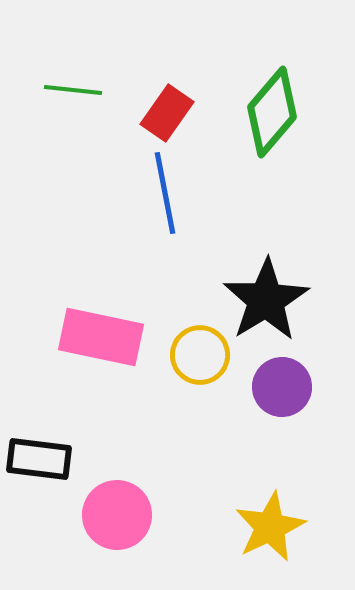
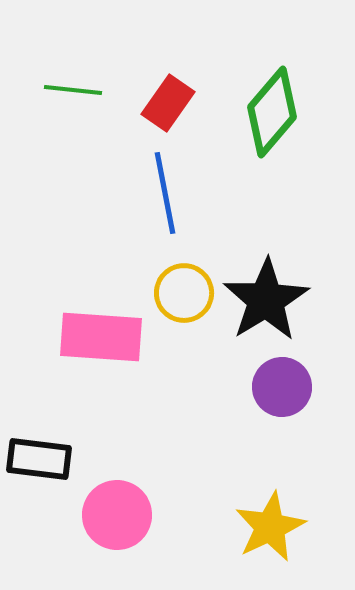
red rectangle: moved 1 px right, 10 px up
pink rectangle: rotated 8 degrees counterclockwise
yellow circle: moved 16 px left, 62 px up
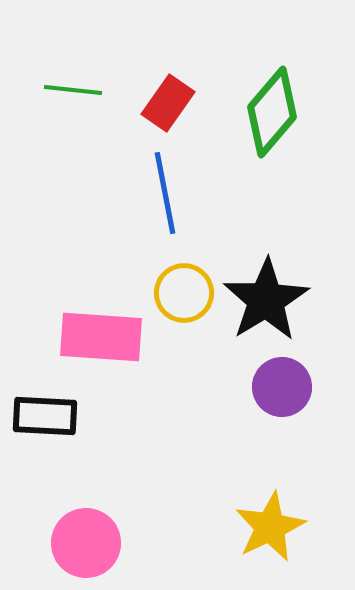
black rectangle: moved 6 px right, 43 px up; rotated 4 degrees counterclockwise
pink circle: moved 31 px left, 28 px down
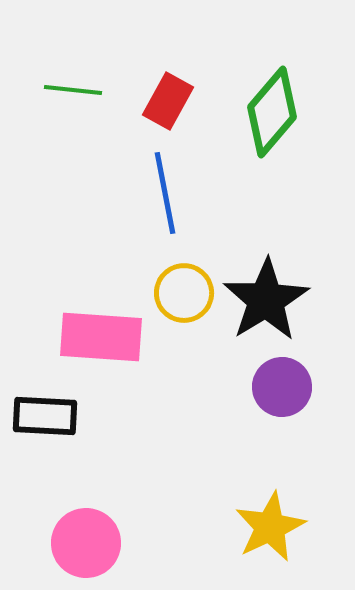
red rectangle: moved 2 px up; rotated 6 degrees counterclockwise
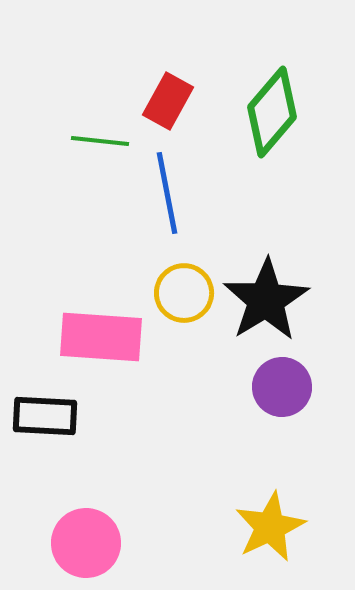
green line: moved 27 px right, 51 px down
blue line: moved 2 px right
